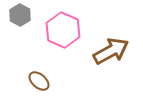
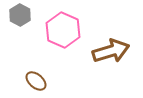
brown arrow: rotated 12 degrees clockwise
brown ellipse: moved 3 px left
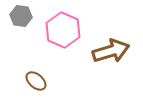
gray hexagon: moved 1 px right, 1 px down; rotated 20 degrees counterclockwise
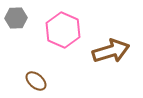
gray hexagon: moved 5 px left, 2 px down; rotated 10 degrees counterclockwise
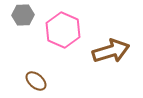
gray hexagon: moved 7 px right, 3 px up
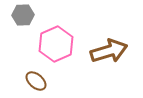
pink hexagon: moved 7 px left, 14 px down; rotated 12 degrees clockwise
brown arrow: moved 2 px left
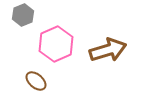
gray hexagon: rotated 20 degrees counterclockwise
brown arrow: moved 1 px left, 1 px up
